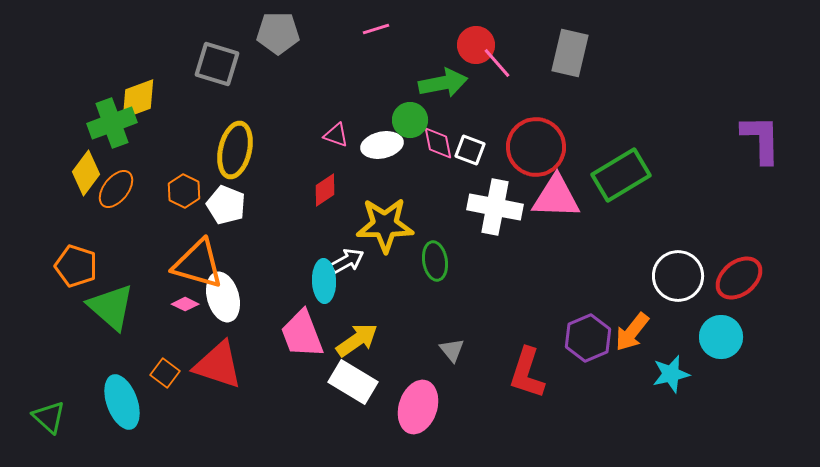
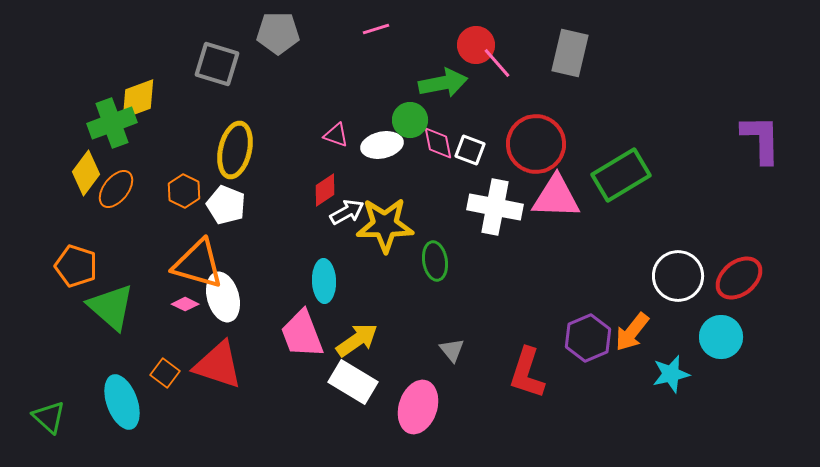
red circle at (536, 147): moved 3 px up
white arrow at (347, 261): moved 49 px up
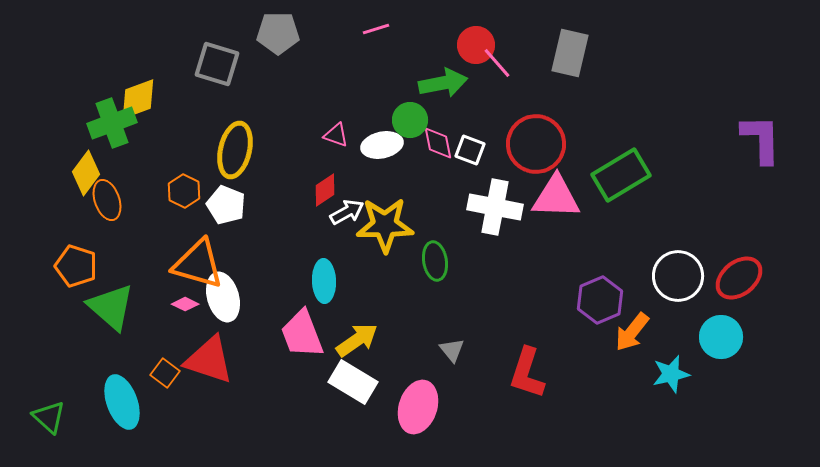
orange ellipse at (116, 189): moved 9 px left, 11 px down; rotated 57 degrees counterclockwise
purple hexagon at (588, 338): moved 12 px right, 38 px up
red triangle at (218, 365): moved 9 px left, 5 px up
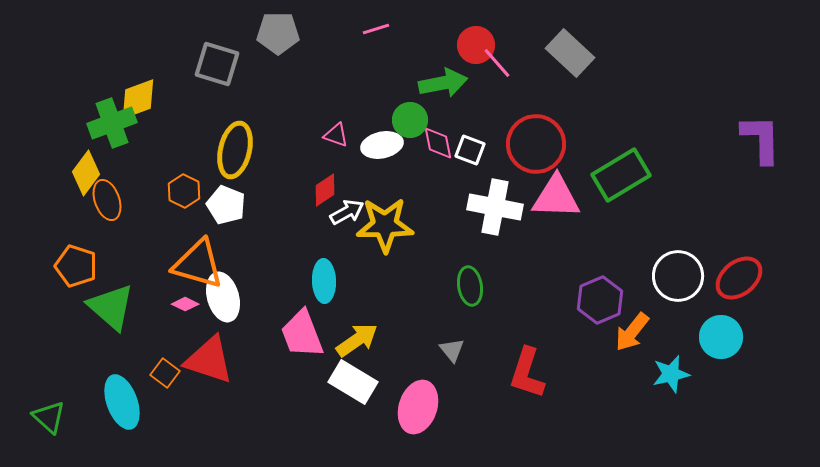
gray rectangle at (570, 53): rotated 60 degrees counterclockwise
green ellipse at (435, 261): moved 35 px right, 25 px down
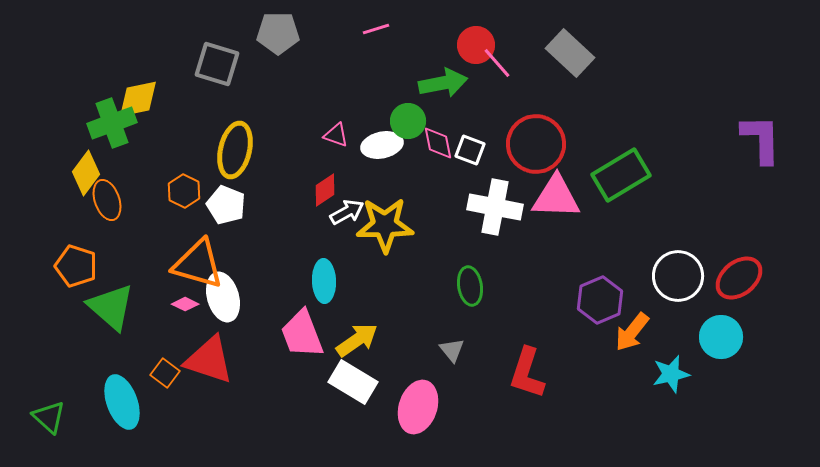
yellow diamond at (138, 99): rotated 9 degrees clockwise
green circle at (410, 120): moved 2 px left, 1 px down
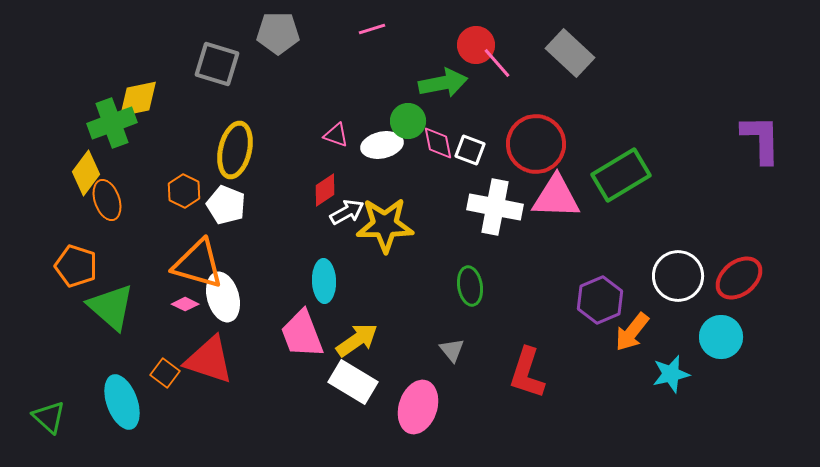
pink line at (376, 29): moved 4 px left
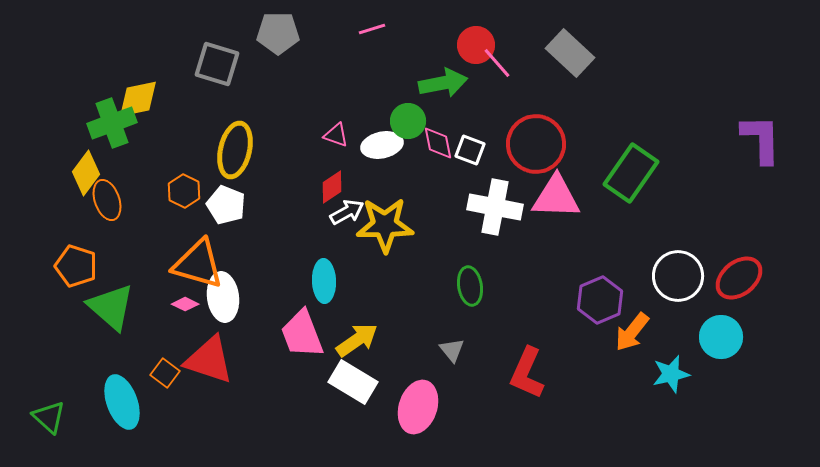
green rectangle at (621, 175): moved 10 px right, 2 px up; rotated 24 degrees counterclockwise
red diamond at (325, 190): moved 7 px right, 3 px up
white ellipse at (223, 297): rotated 9 degrees clockwise
red L-shape at (527, 373): rotated 6 degrees clockwise
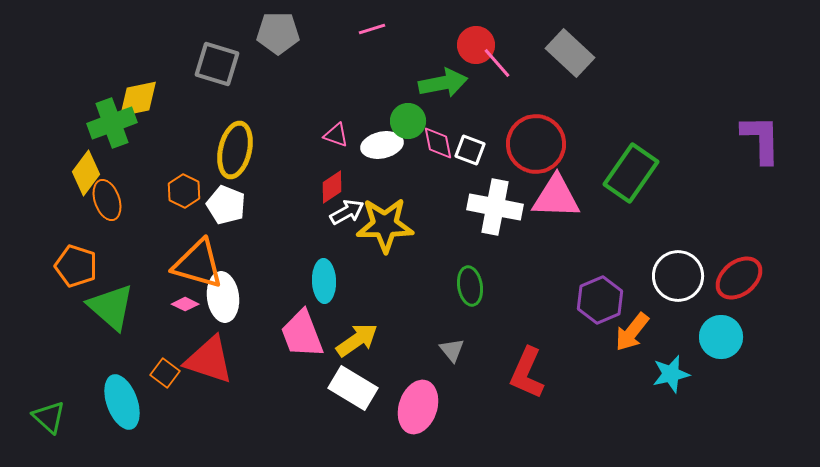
white rectangle at (353, 382): moved 6 px down
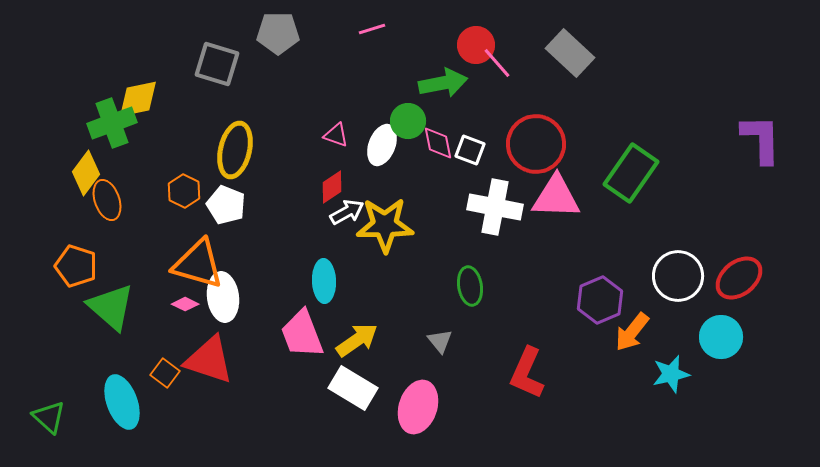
white ellipse at (382, 145): rotated 57 degrees counterclockwise
gray triangle at (452, 350): moved 12 px left, 9 px up
